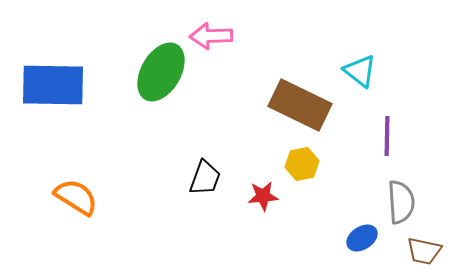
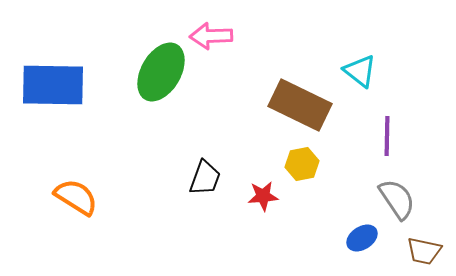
gray semicircle: moved 4 px left, 3 px up; rotated 30 degrees counterclockwise
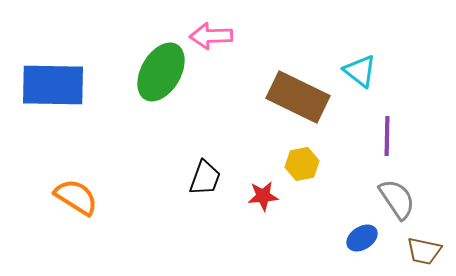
brown rectangle: moved 2 px left, 8 px up
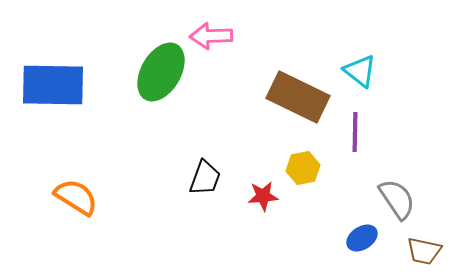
purple line: moved 32 px left, 4 px up
yellow hexagon: moved 1 px right, 4 px down
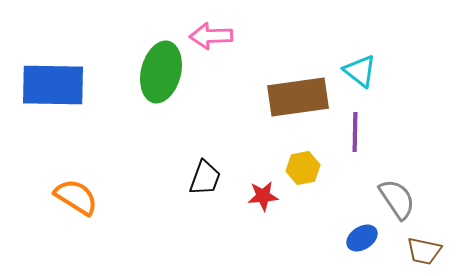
green ellipse: rotated 16 degrees counterclockwise
brown rectangle: rotated 34 degrees counterclockwise
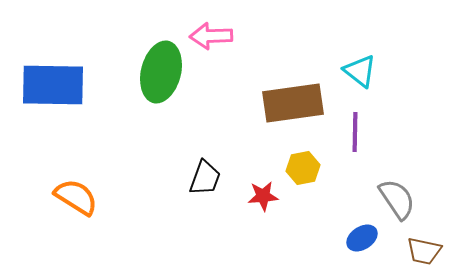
brown rectangle: moved 5 px left, 6 px down
